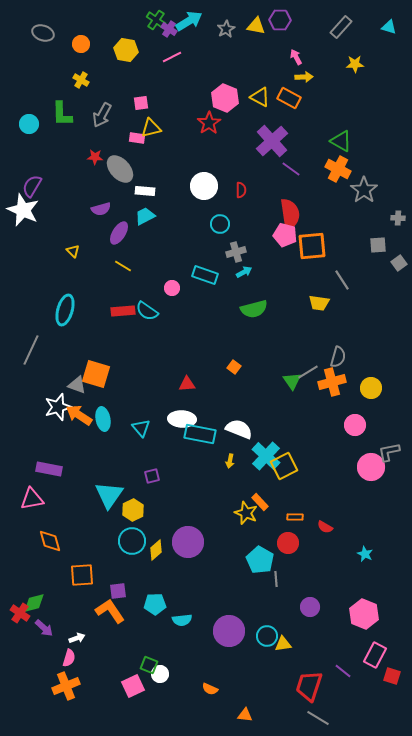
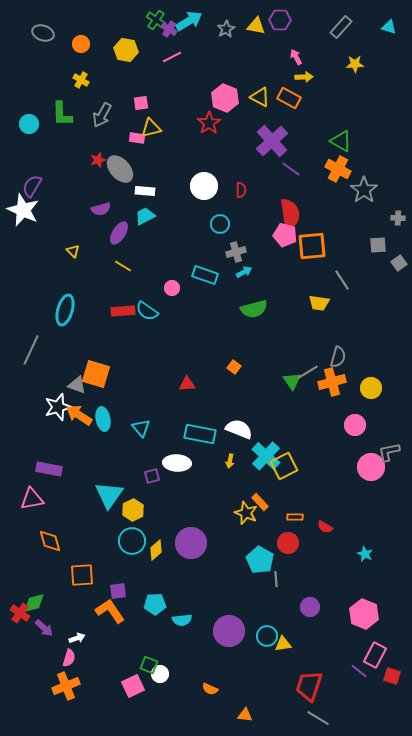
red star at (95, 157): moved 3 px right, 3 px down; rotated 21 degrees counterclockwise
white ellipse at (182, 419): moved 5 px left, 44 px down
purple circle at (188, 542): moved 3 px right, 1 px down
purple line at (343, 671): moved 16 px right
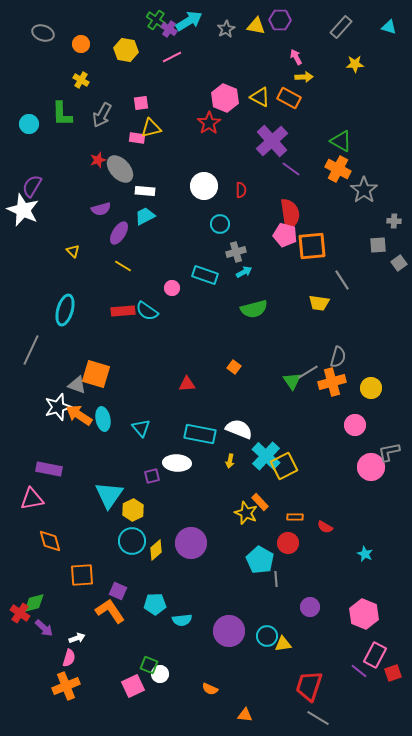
gray cross at (398, 218): moved 4 px left, 3 px down
purple square at (118, 591): rotated 30 degrees clockwise
red square at (392, 676): moved 1 px right, 3 px up; rotated 36 degrees counterclockwise
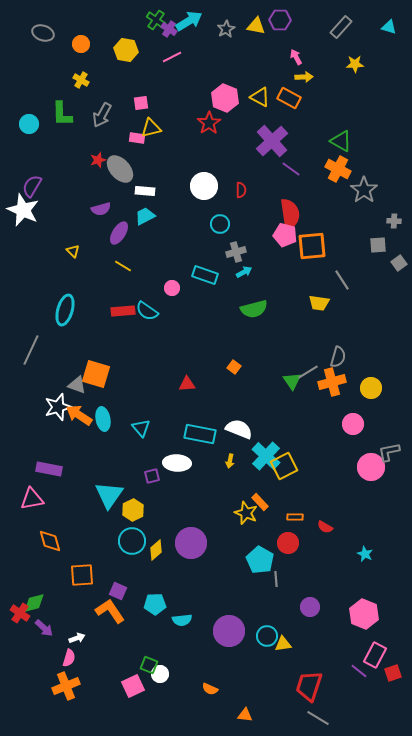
pink circle at (355, 425): moved 2 px left, 1 px up
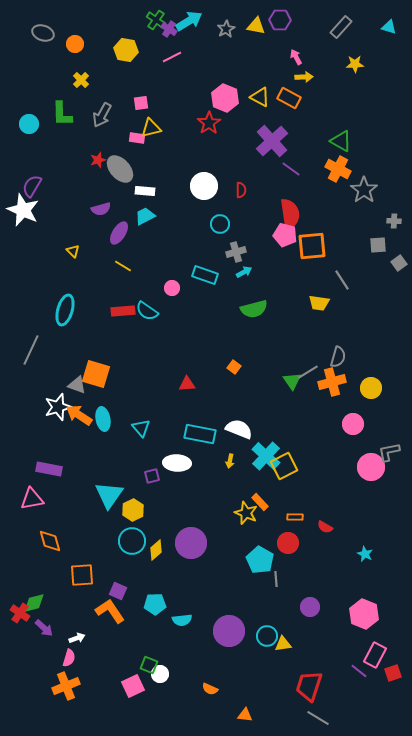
orange circle at (81, 44): moved 6 px left
yellow cross at (81, 80): rotated 14 degrees clockwise
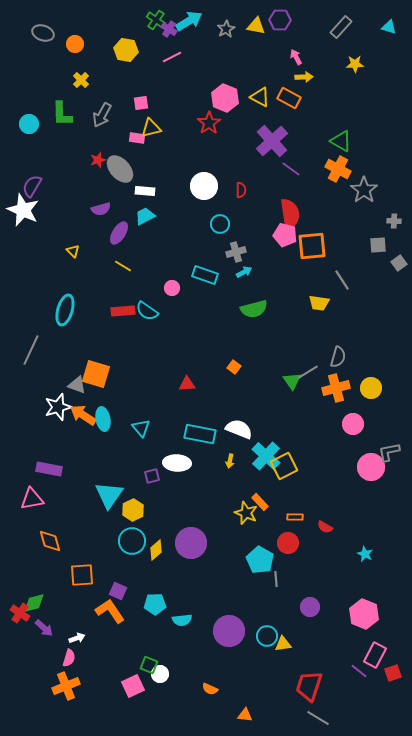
orange cross at (332, 382): moved 4 px right, 6 px down
orange arrow at (79, 415): moved 4 px right
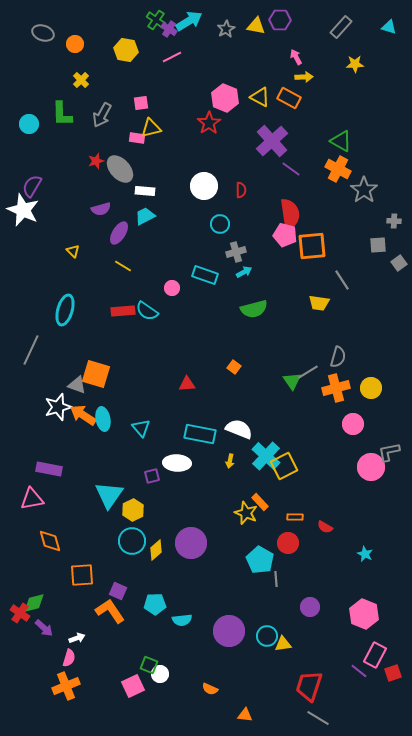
red star at (98, 160): moved 2 px left, 1 px down
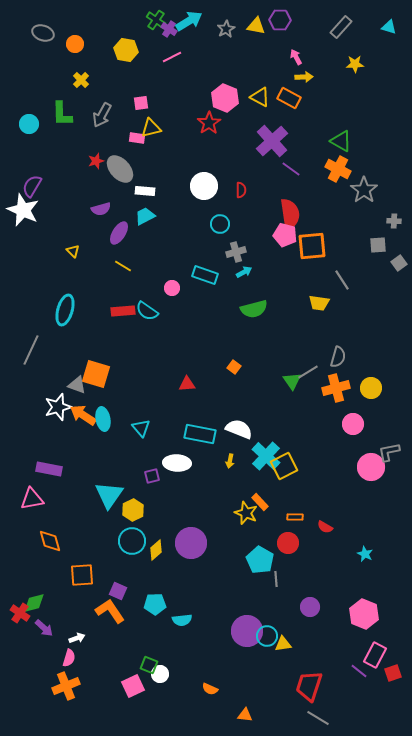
purple circle at (229, 631): moved 18 px right
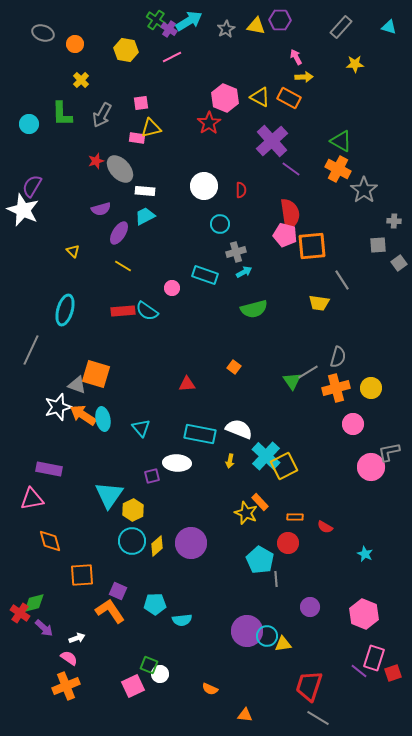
yellow diamond at (156, 550): moved 1 px right, 4 px up
pink rectangle at (375, 655): moved 1 px left, 3 px down; rotated 10 degrees counterclockwise
pink semicircle at (69, 658): rotated 72 degrees counterclockwise
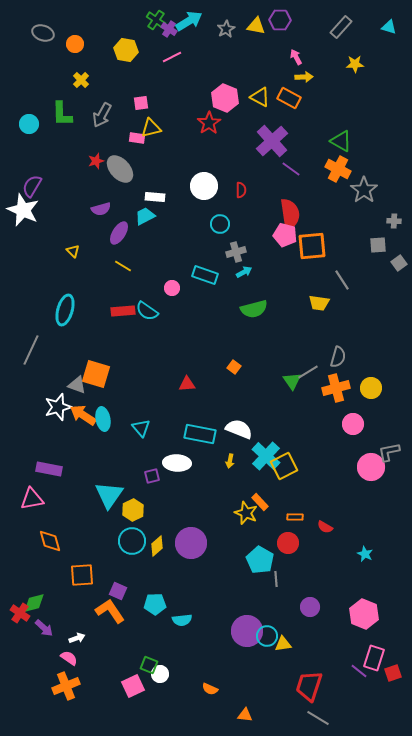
white rectangle at (145, 191): moved 10 px right, 6 px down
